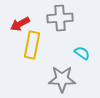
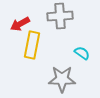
gray cross: moved 2 px up
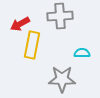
cyan semicircle: rotated 35 degrees counterclockwise
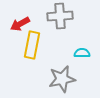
gray star: rotated 12 degrees counterclockwise
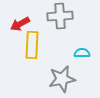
yellow rectangle: rotated 8 degrees counterclockwise
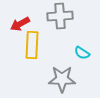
cyan semicircle: rotated 147 degrees counterclockwise
gray star: rotated 12 degrees clockwise
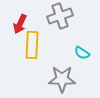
gray cross: rotated 15 degrees counterclockwise
red arrow: rotated 36 degrees counterclockwise
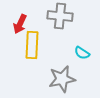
gray cross: rotated 25 degrees clockwise
gray star: rotated 12 degrees counterclockwise
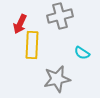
gray cross: rotated 20 degrees counterclockwise
gray star: moved 5 px left
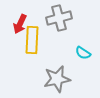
gray cross: moved 1 px left, 2 px down
yellow rectangle: moved 5 px up
cyan semicircle: moved 1 px right
